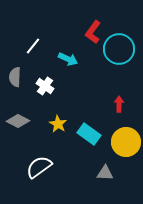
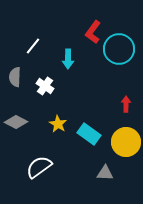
cyan arrow: rotated 66 degrees clockwise
red arrow: moved 7 px right
gray diamond: moved 2 px left, 1 px down
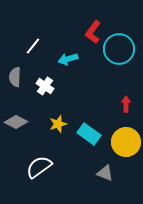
cyan arrow: rotated 72 degrees clockwise
yellow star: rotated 24 degrees clockwise
gray triangle: rotated 18 degrees clockwise
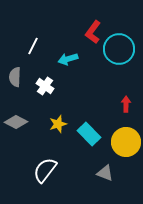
white line: rotated 12 degrees counterclockwise
cyan rectangle: rotated 10 degrees clockwise
white semicircle: moved 6 px right, 3 px down; rotated 16 degrees counterclockwise
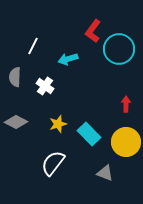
red L-shape: moved 1 px up
white semicircle: moved 8 px right, 7 px up
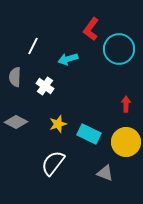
red L-shape: moved 2 px left, 2 px up
cyan rectangle: rotated 20 degrees counterclockwise
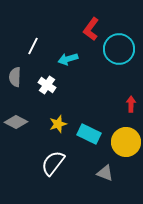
white cross: moved 2 px right, 1 px up
red arrow: moved 5 px right
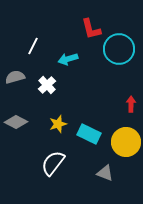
red L-shape: rotated 50 degrees counterclockwise
gray semicircle: rotated 72 degrees clockwise
white cross: rotated 12 degrees clockwise
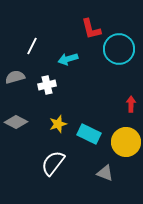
white line: moved 1 px left
white cross: rotated 30 degrees clockwise
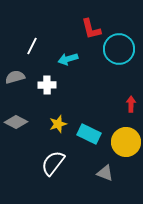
white cross: rotated 12 degrees clockwise
